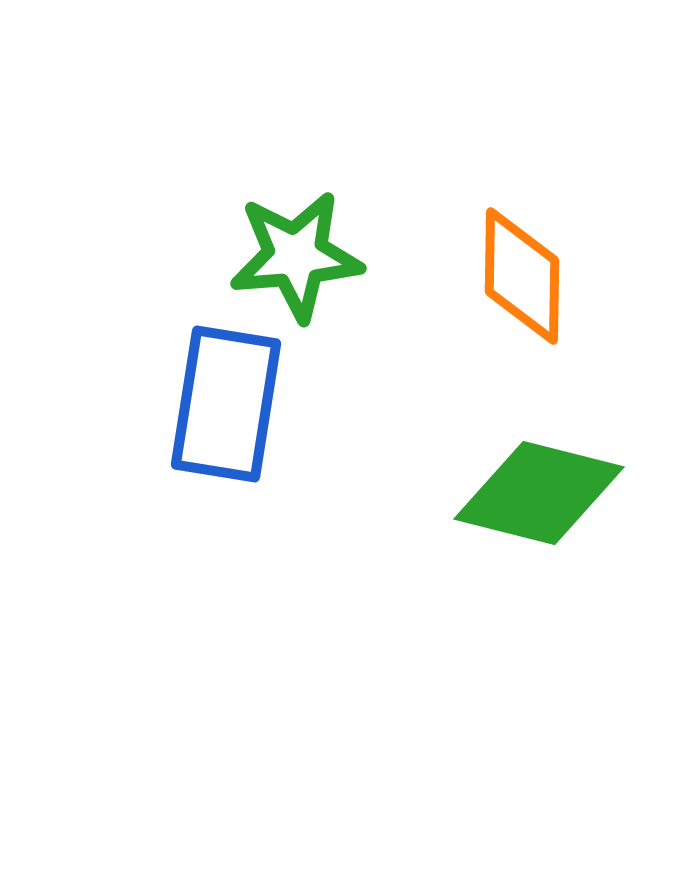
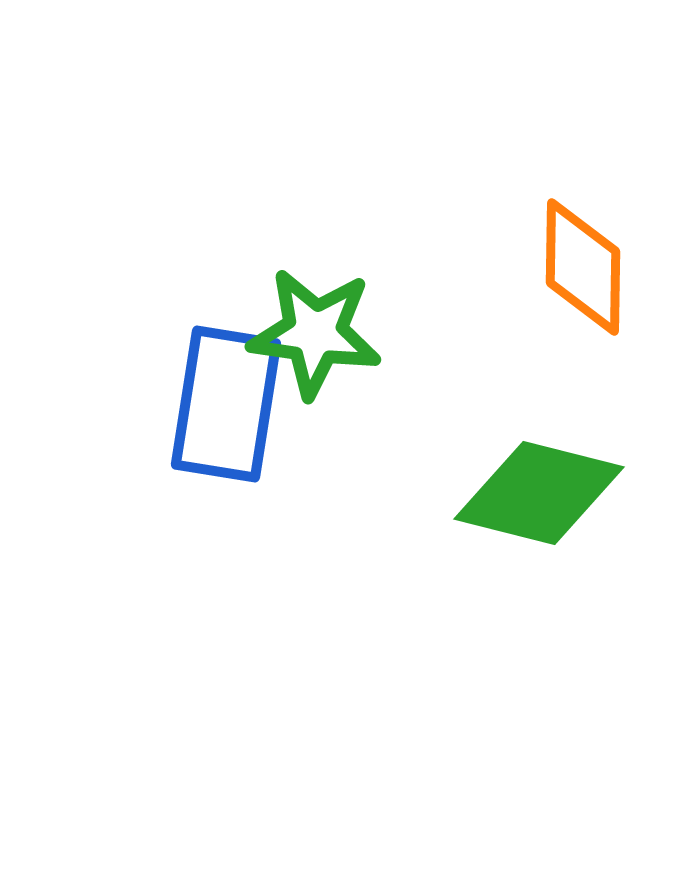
green star: moved 19 px right, 77 px down; rotated 13 degrees clockwise
orange diamond: moved 61 px right, 9 px up
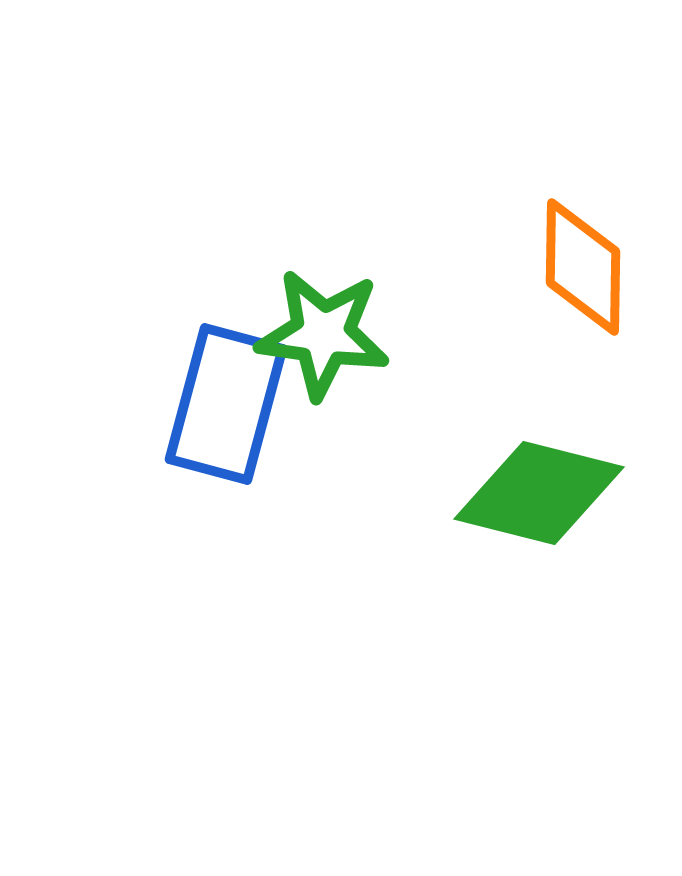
green star: moved 8 px right, 1 px down
blue rectangle: rotated 6 degrees clockwise
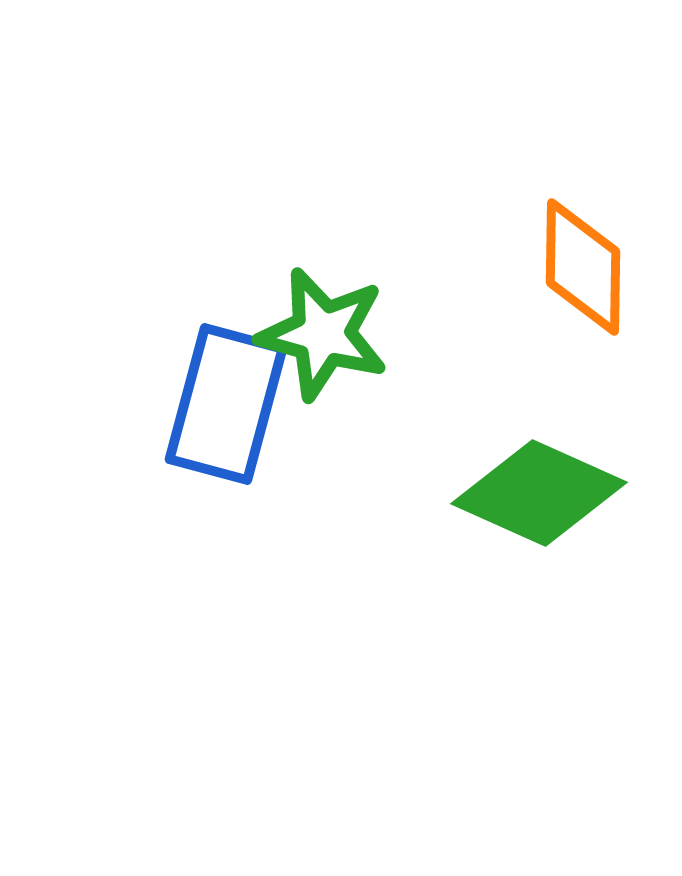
green star: rotated 7 degrees clockwise
green diamond: rotated 10 degrees clockwise
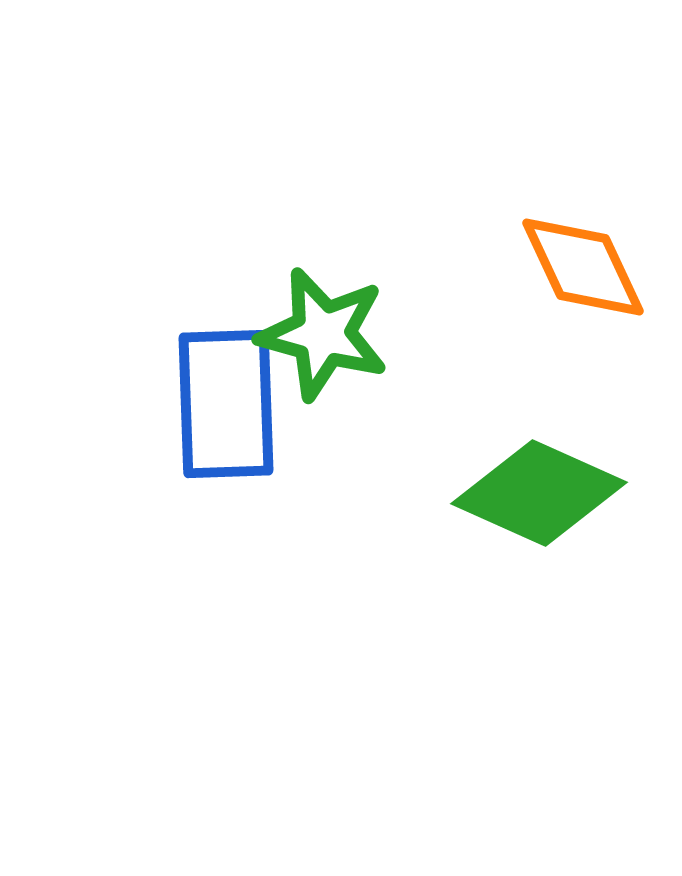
orange diamond: rotated 26 degrees counterclockwise
blue rectangle: rotated 17 degrees counterclockwise
